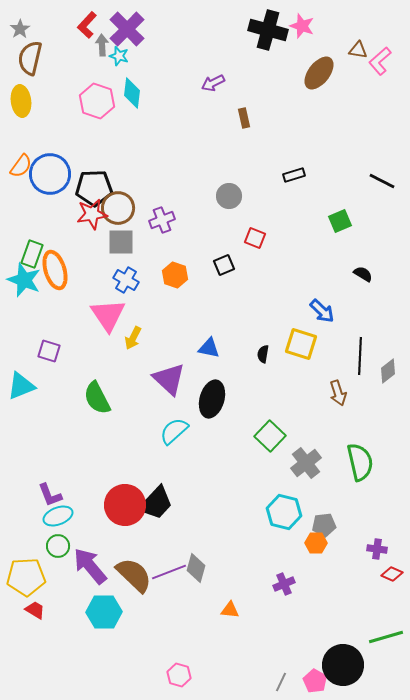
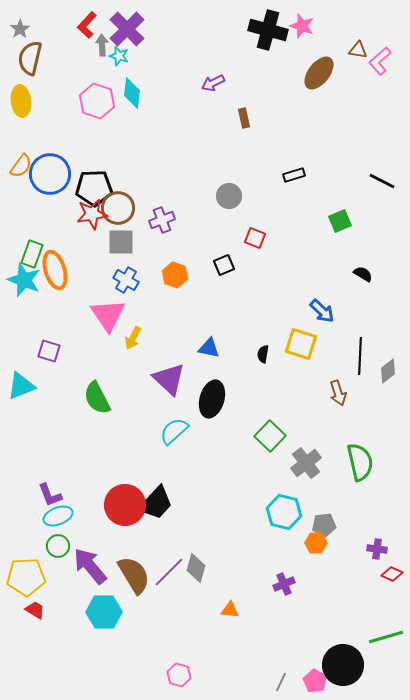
purple line at (169, 572): rotated 24 degrees counterclockwise
brown semicircle at (134, 575): rotated 15 degrees clockwise
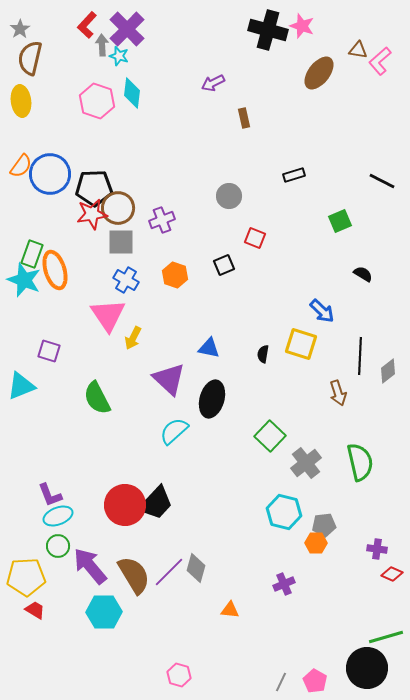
black circle at (343, 665): moved 24 px right, 3 px down
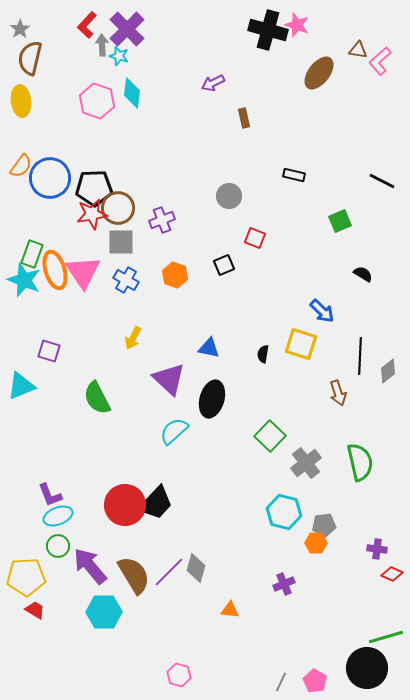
pink star at (302, 26): moved 5 px left, 1 px up
blue circle at (50, 174): moved 4 px down
black rectangle at (294, 175): rotated 30 degrees clockwise
pink triangle at (108, 315): moved 25 px left, 43 px up
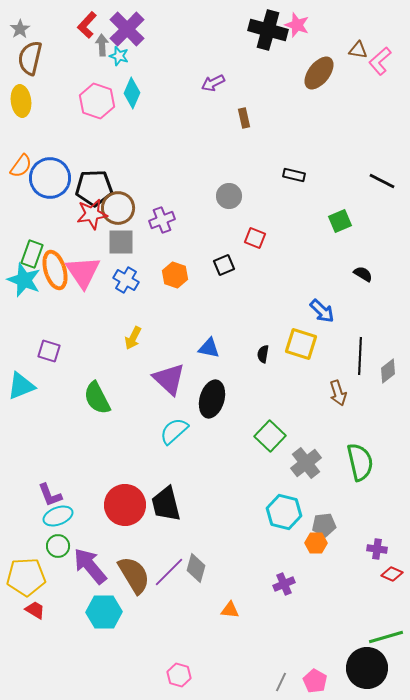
cyan diamond at (132, 93): rotated 16 degrees clockwise
black trapezoid at (156, 503): moved 10 px right, 1 px down; rotated 123 degrees clockwise
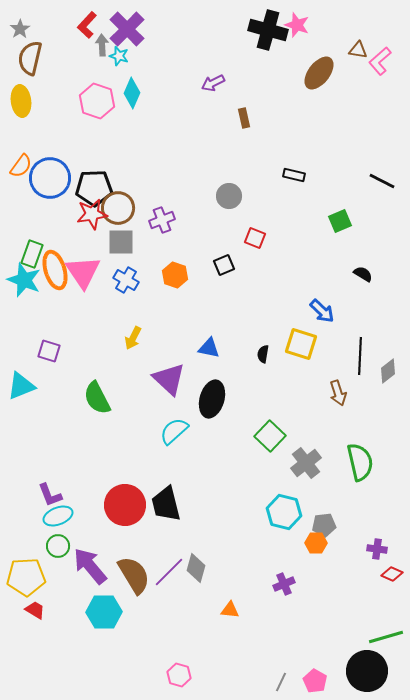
black circle at (367, 668): moved 3 px down
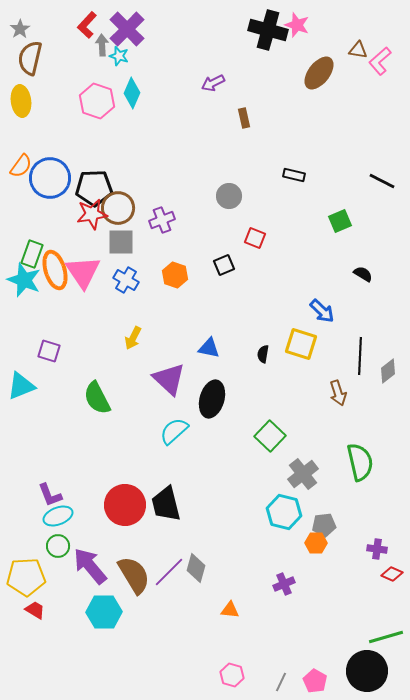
gray cross at (306, 463): moved 3 px left, 11 px down
pink hexagon at (179, 675): moved 53 px right
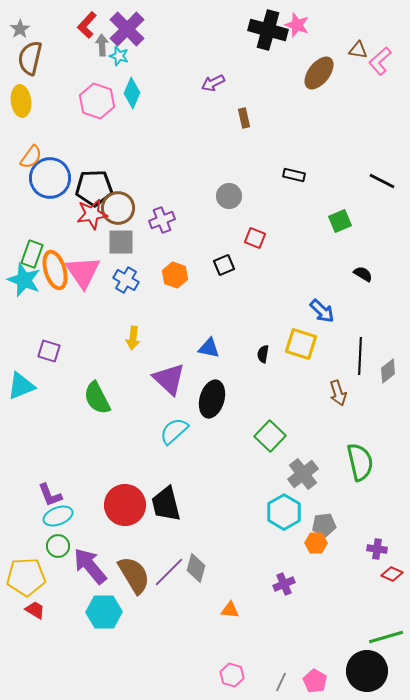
orange semicircle at (21, 166): moved 10 px right, 9 px up
yellow arrow at (133, 338): rotated 20 degrees counterclockwise
cyan hexagon at (284, 512): rotated 16 degrees clockwise
